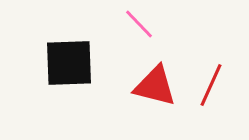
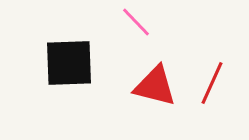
pink line: moved 3 px left, 2 px up
red line: moved 1 px right, 2 px up
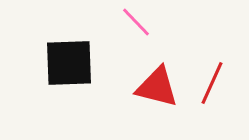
red triangle: moved 2 px right, 1 px down
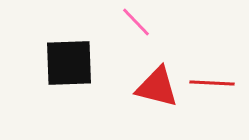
red line: rotated 69 degrees clockwise
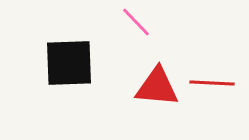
red triangle: rotated 9 degrees counterclockwise
